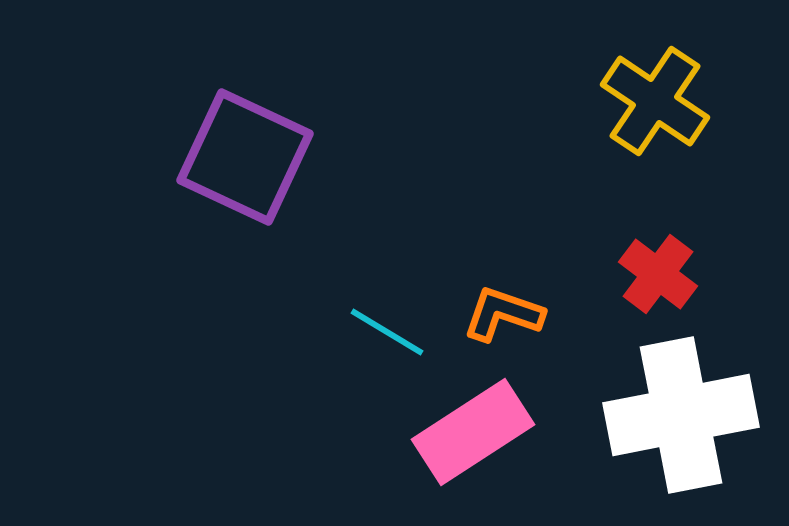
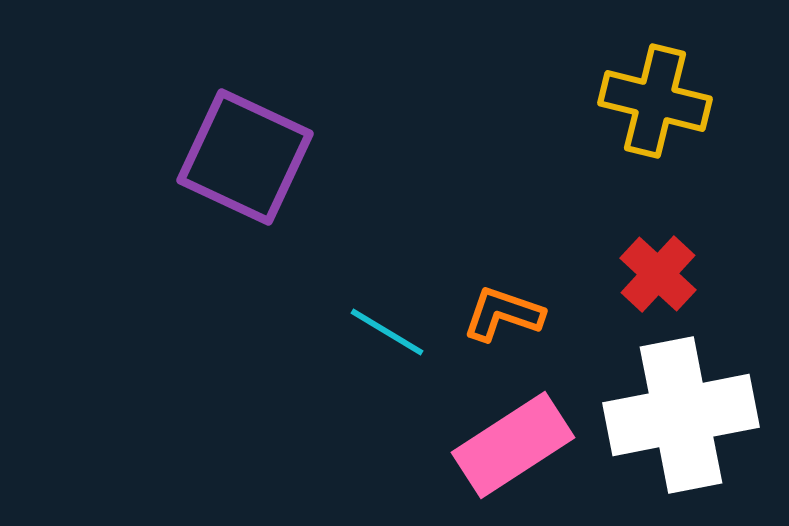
yellow cross: rotated 20 degrees counterclockwise
red cross: rotated 6 degrees clockwise
pink rectangle: moved 40 px right, 13 px down
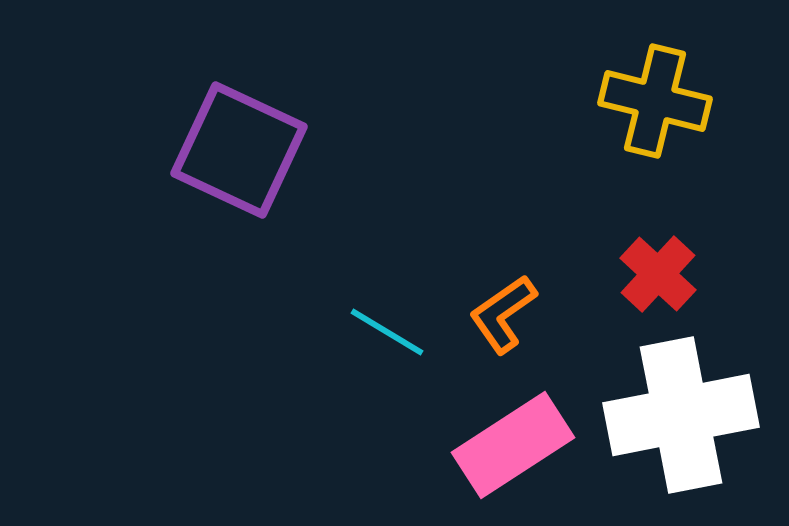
purple square: moved 6 px left, 7 px up
orange L-shape: rotated 54 degrees counterclockwise
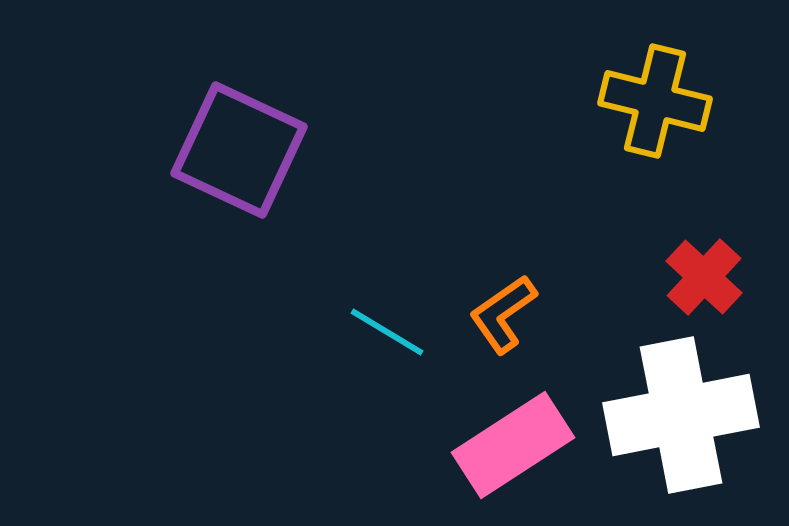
red cross: moved 46 px right, 3 px down
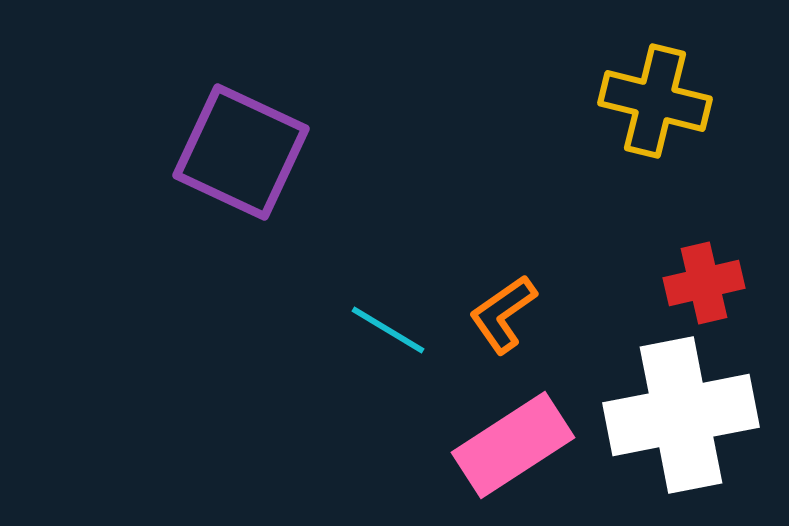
purple square: moved 2 px right, 2 px down
red cross: moved 6 px down; rotated 34 degrees clockwise
cyan line: moved 1 px right, 2 px up
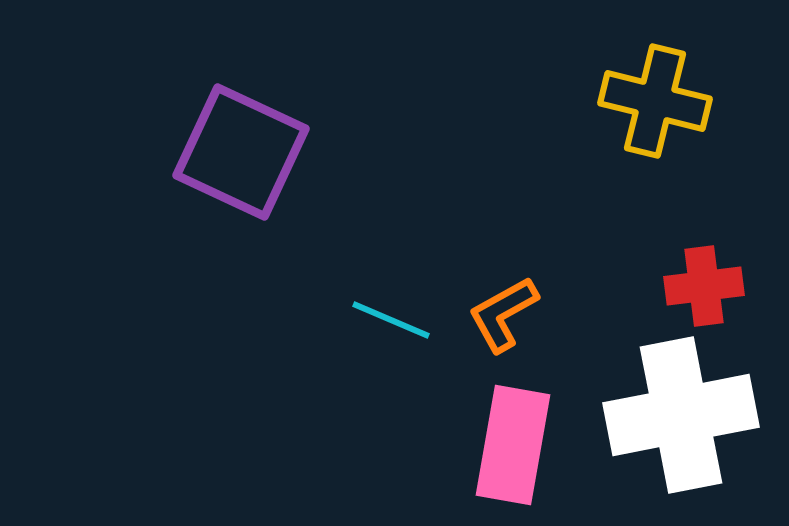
red cross: moved 3 px down; rotated 6 degrees clockwise
orange L-shape: rotated 6 degrees clockwise
cyan line: moved 3 px right, 10 px up; rotated 8 degrees counterclockwise
pink rectangle: rotated 47 degrees counterclockwise
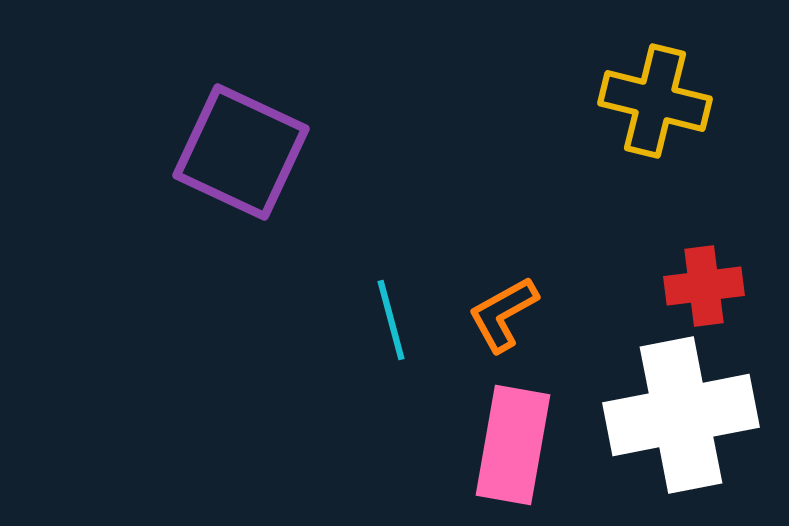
cyan line: rotated 52 degrees clockwise
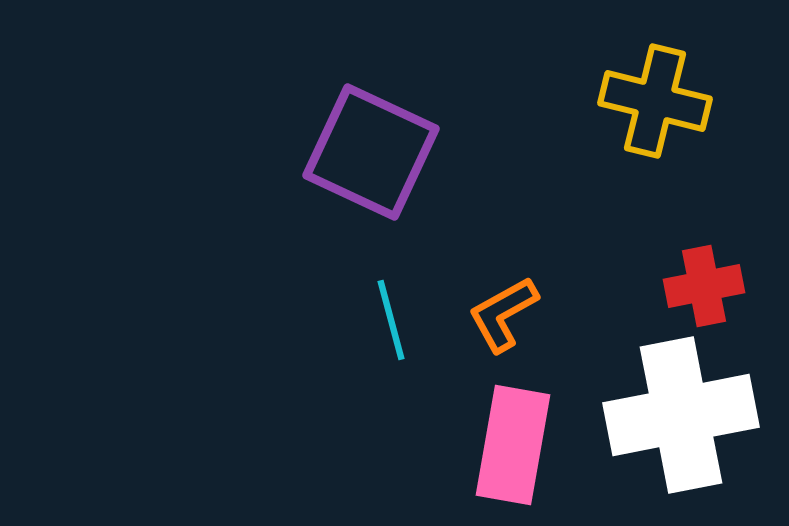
purple square: moved 130 px right
red cross: rotated 4 degrees counterclockwise
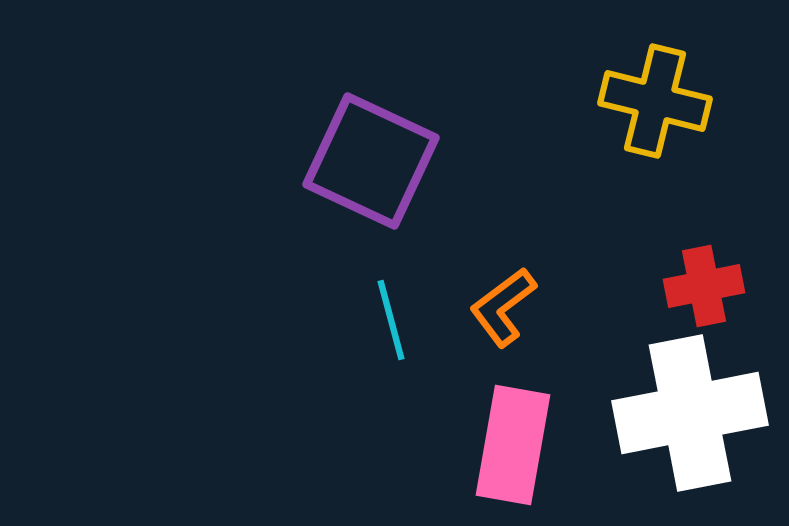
purple square: moved 9 px down
orange L-shape: moved 7 px up; rotated 8 degrees counterclockwise
white cross: moved 9 px right, 2 px up
